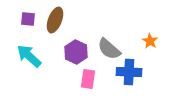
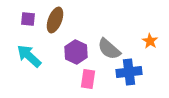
blue cross: rotated 10 degrees counterclockwise
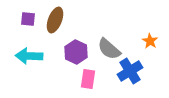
cyan arrow: rotated 40 degrees counterclockwise
blue cross: moved 1 px right, 1 px up; rotated 25 degrees counterclockwise
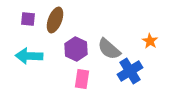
purple hexagon: moved 3 px up
pink rectangle: moved 6 px left
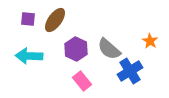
brown ellipse: rotated 15 degrees clockwise
pink rectangle: moved 2 px down; rotated 48 degrees counterclockwise
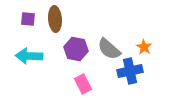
brown ellipse: moved 1 px up; rotated 40 degrees counterclockwise
orange star: moved 6 px left, 6 px down
purple hexagon: rotated 15 degrees counterclockwise
blue cross: rotated 20 degrees clockwise
pink rectangle: moved 1 px right, 3 px down; rotated 12 degrees clockwise
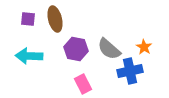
brown ellipse: rotated 10 degrees counterclockwise
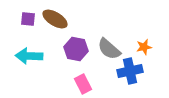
brown ellipse: rotated 45 degrees counterclockwise
orange star: rotated 28 degrees clockwise
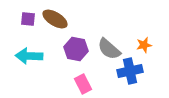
orange star: moved 2 px up
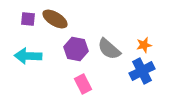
cyan arrow: moved 1 px left
blue cross: moved 12 px right; rotated 15 degrees counterclockwise
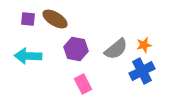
gray semicircle: moved 7 px right; rotated 80 degrees counterclockwise
